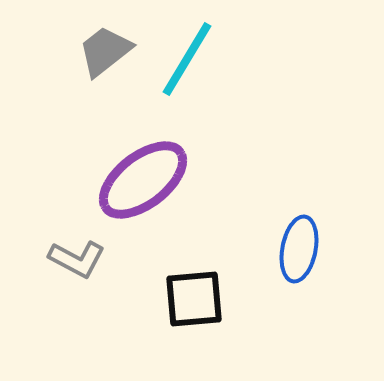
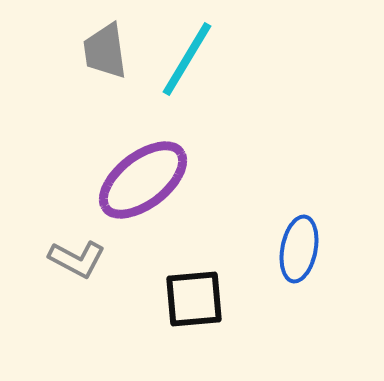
gray trapezoid: rotated 60 degrees counterclockwise
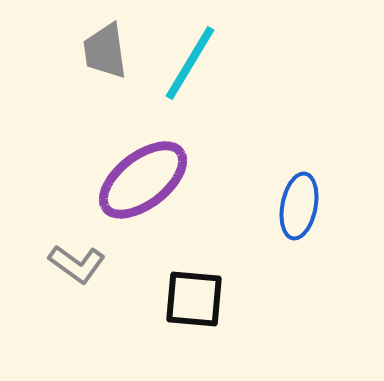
cyan line: moved 3 px right, 4 px down
blue ellipse: moved 43 px up
gray L-shape: moved 5 px down; rotated 8 degrees clockwise
black square: rotated 10 degrees clockwise
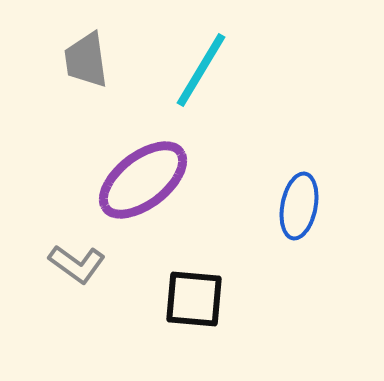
gray trapezoid: moved 19 px left, 9 px down
cyan line: moved 11 px right, 7 px down
